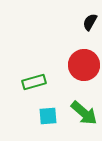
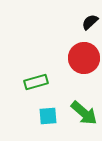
black semicircle: rotated 18 degrees clockwise
red circle: moved 7 px up
green rectangle: moved 2 px right
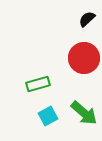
black semicircle: moved 3 px left, 3 px up
green rectangle: moved 2 px right, 2 px down
cyan square: rotated 24 degrees counterclockwise
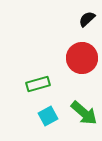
red circle: moved 2 px left
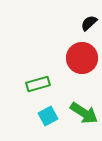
black semicircle: moved 2 px right, 4 px down
green arrow: rotated 8 degrees counterclockwise
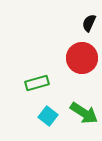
black semicircle: rotated 24 degrees counterclockwise
green rectangle: moved 1 px left, 1 px up
cyan square: rotated 24 degrees counterclockwise
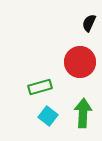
red circle: moved 2 px left, 4 px down
green rectangle: moved 3 px right, 4 px down
green arrow: moved 1 px left; rotated 120 degrees counterclockwise
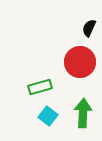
black semicircle: moved 5 px down
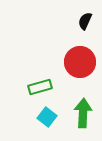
black semicircle: moved 4 px left, 7 px up
cyan square: moved 1 px left, 1 px down
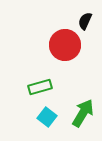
red circle: moved 15 px left, 17 px up
green arrow: rotated 28 degrees clockwise
